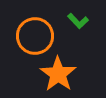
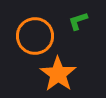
green L-shape: rotated 115 degrees clockwise
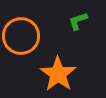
orange circle: moved 14 px left
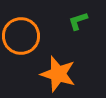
orange star: rotated 18 degrees counterclockwise
